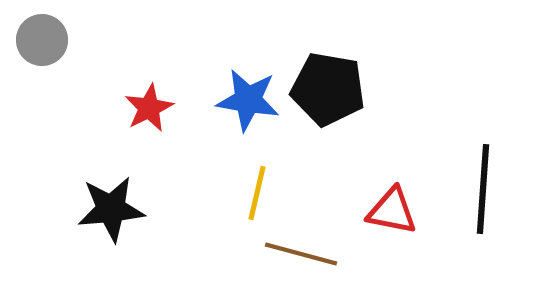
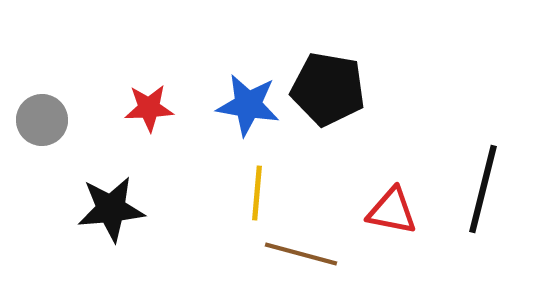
gray circle: moved 80 px down
blue star: moved 5 px down
red star: rotated 24 degrees clockwise
black line: rotated 10 degrees clockwise
yellow line: rotated 8 degrees counterclockwise
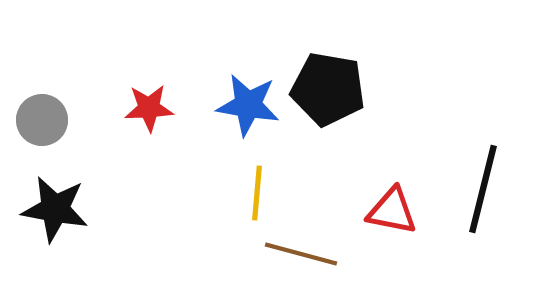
black star: moved 56 px left; rotated 16 degrees clockwise
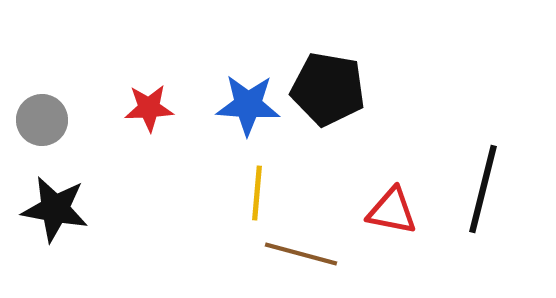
blue star: rotated 6 degrees counterclockwise
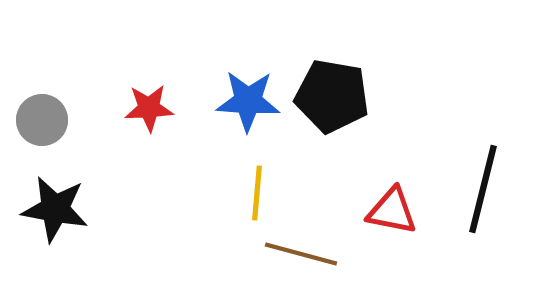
black pentagon: moved 4 px right, 7 px down
blue star: moved 4 px up
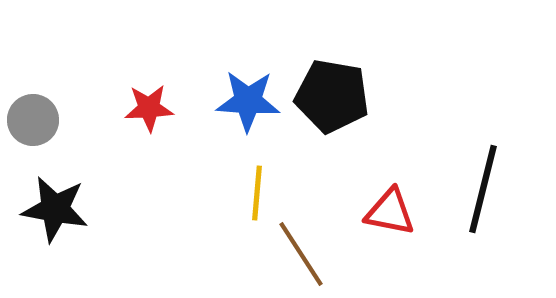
gray circle: moved 9 px left
red triangle: moved 2 px left, 1 px down
brown line: rotated 42 degrees clockwise
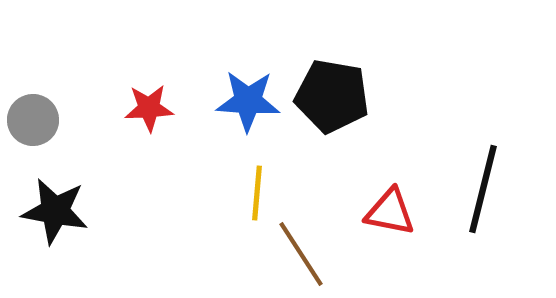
black star: moved 2 px down
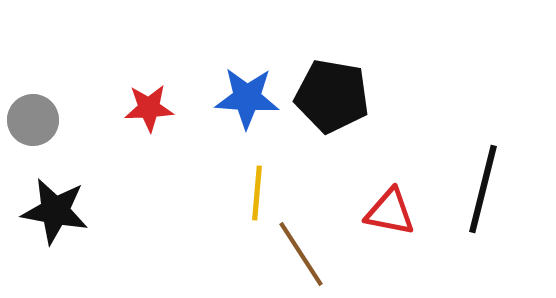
blue star: moved 1 px left, 3 px up
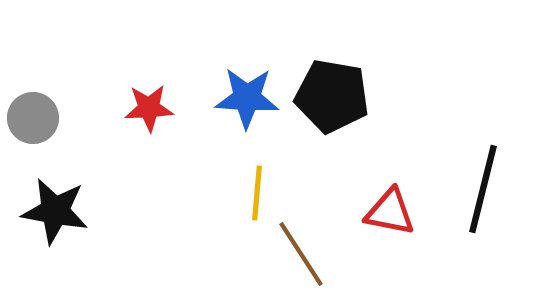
gray circle: moved 2 px up
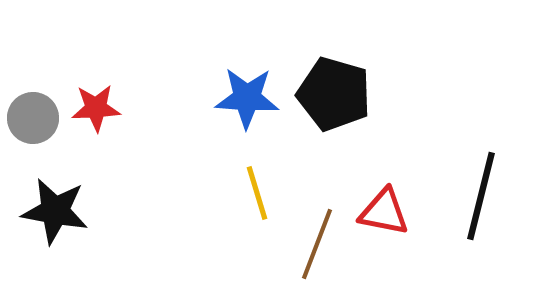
black pentagon: moved 2 px right, 2 px up; rotated 6 degrees clockwise
red star: moved 53 px left
black line: moved 2 px left, 7 px down
yellow line: rotated 22 degrees counterclockwise
red triangle: moved 6 px left
brown line: moved 16 px right, 10 px up; rotated 54 degrees clockwise
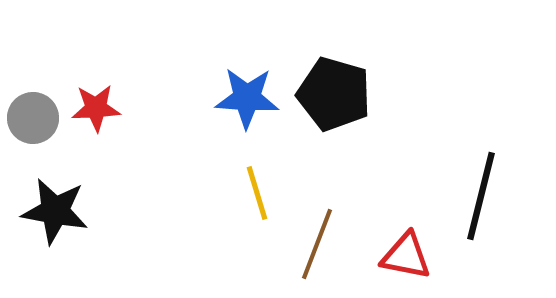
red triangle: moved 22 px right, 44 px down
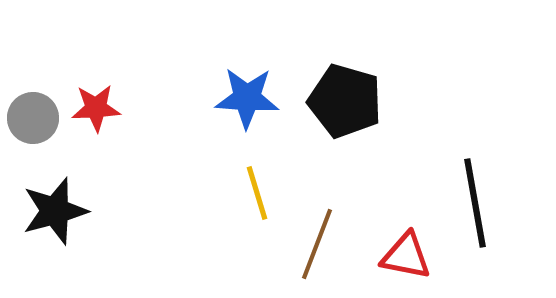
black pentagon: moved 11 px right, 7 px down
black line: moved 6 px left, 7 px down; rotated 24 degrees counterclockwise
black star: rotated 26 degrees counterclockwise
